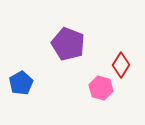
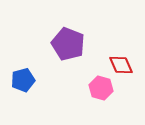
red diamond: rotated 55 degrees counterclockwise
blue pentagon: moved 2 px right, 3 px up; rotated 15 degrees clockwise
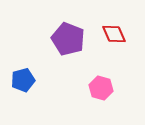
purple pentagon: moved 5 px up
red diamond: moved 7 px left, 31 px up
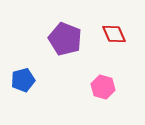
purple pentagon: moved 3 px left
pink hexagon: moved 2 px right, 1 px up
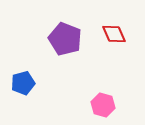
blue pentagon: moved 3 px down
pink hexagon: moved 18 px down
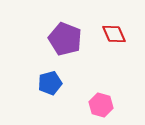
blue pentagon: moved 27 px right
pink hexagon: moved 2 px left
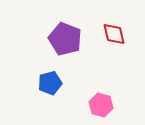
red diamond: rotated 10 degrees clockwise
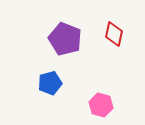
red diamond: rotated 25 degrees clockwise
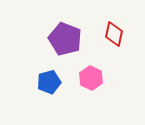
blue pentagon: moved 1 px left, 1 px up
pink hexagon: moved 10 px left, 27 px up; rotated 10 degrees clockwise
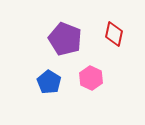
blue pentagon: rotated 25 degrees counterclockwise
